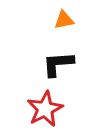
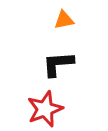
red star: rotated 6 degrees clockwise
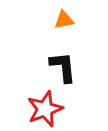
black L-shape: moved 5 px right, 3 px down; rotated 88 degrees clockwise
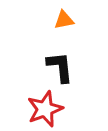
black L-shape: moved 3 px left
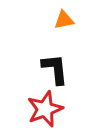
black L-shape: moved 5 px left, 2 px down
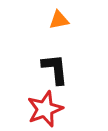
orange triangle: moved 5 px left
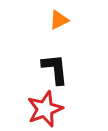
orange triangle: rotated 15 degrees counterclockwise
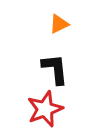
orange triangle: moved 4 px down
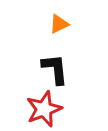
red star: moved 1 px left
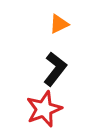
black L-shape: rotated 44 degrees clockwise
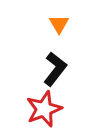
orange triangle: rotated 35 degrees counterclockwise
